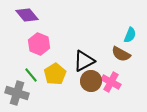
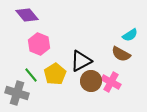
cyan semicircle: rotated 35 degrees clockwise
black triangle: moved 3 px left
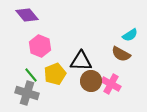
pink hexagon: moved 1 px right, 2 px down
black triangle: rotated 30 degrees clockwise
yellow pentagon: rotated 10 degrees clockwise
pink cross: moved 2 px down
gray cross: moved 10 px right
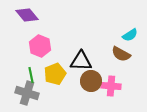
green line: rotated 28 degrees clockwise
pink cross: moved 2 px down; rotated 24 degrees counterclockwise
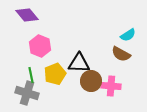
cyan semicircle: moved 2 px left
black triangle: moved 2 px left, 2 px down
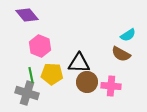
yellow pentagon: moved 3 px left; rotated 25 degrees clockwise
brown circle: moved 4 px left, 1 px down
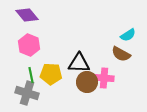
pink hexagon: moved 11 px left, 1 px up
yellow pentagon: moved 1 px left
pink cross: moved 7 px left, 8 px up
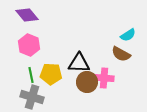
gray cross: moved 5 px right, 4 px down
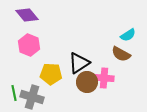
black triangle: rotated 35 degrees counterclockwise
green line: moved 17 px left, 18 px down
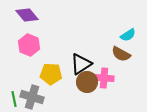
black triangle: moved 2 px right, 1 px down
green line: moved 6 px down
